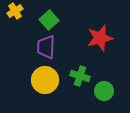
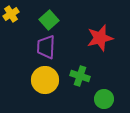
yellow cross: moved 4 px left, 3 px down
green circle: moved 8 px down
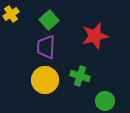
red star: moved 5 px left, 2 px up
green circle: moved 1 px right, 2 px down
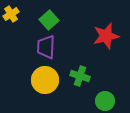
red star: moved 11 px right
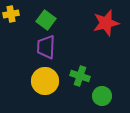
yellow cross: rotated 21 degrees clockwise
green square: moved 3 px left; rotated 12 degrees counterclockwise
red star: moved 13 px up
yellow circle: moved 1 px down
green circle: moved 3 px left, 5 px up
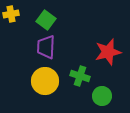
red star: moved 2 px right, 29 px down
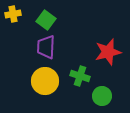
yellow cross: moved 2 px right
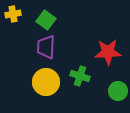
red star: rotated 12 degrees clockwise
yellow circle: moved 1 px right, 1 px down
green circle: moved 16 px right, 5 px up
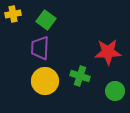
purple trapezoid: moved 6 px left, 1 px down
yellow circle: moved 1 px left, 1 px up
green circle: moved 3 px left
